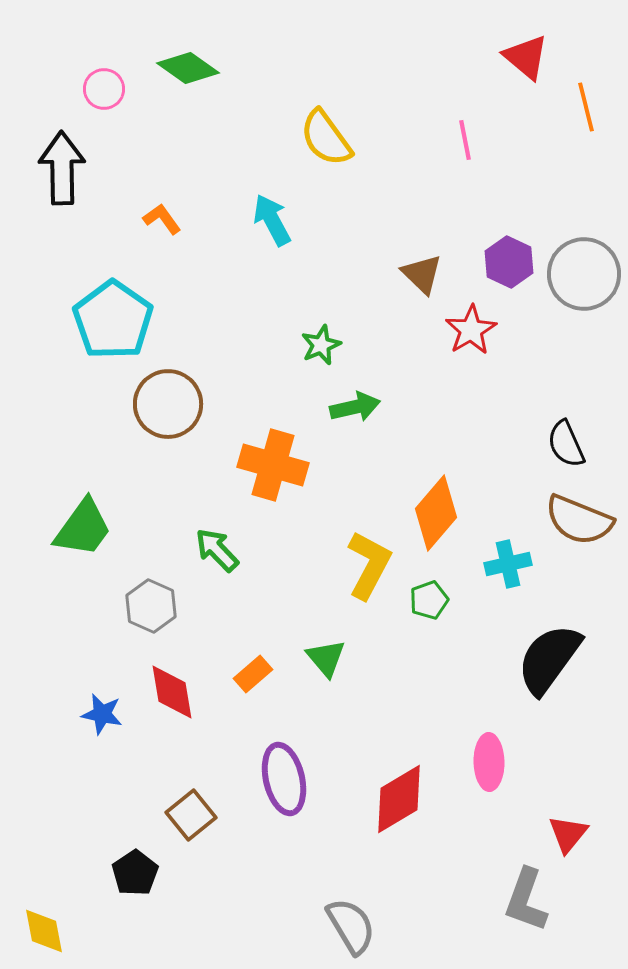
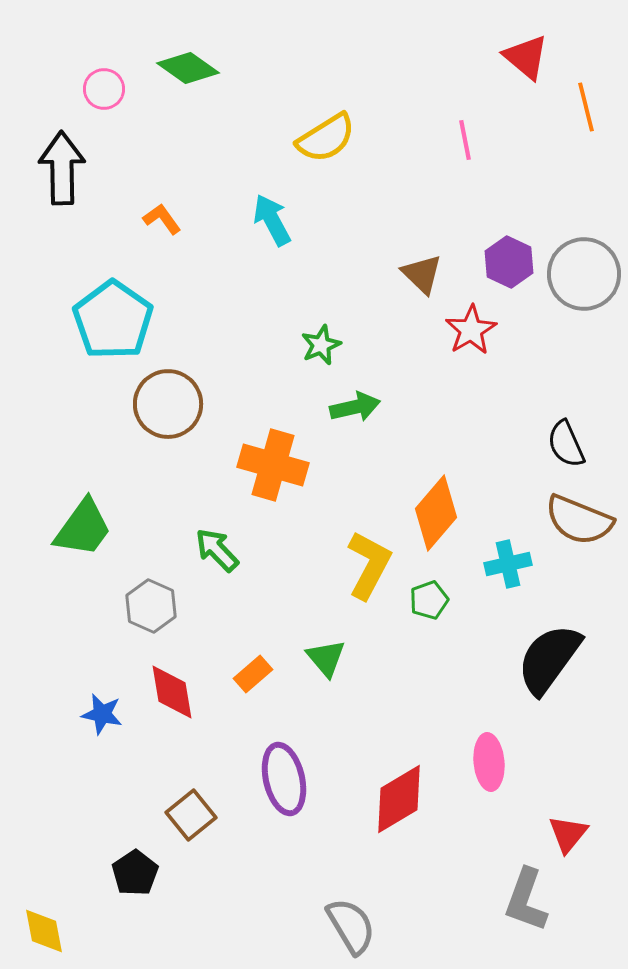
yellow semicircle at (326, 138): rotated 86 degrees counterclockwise
pink ellipse at (489, 762): rotated 4 degrees counterclockwise
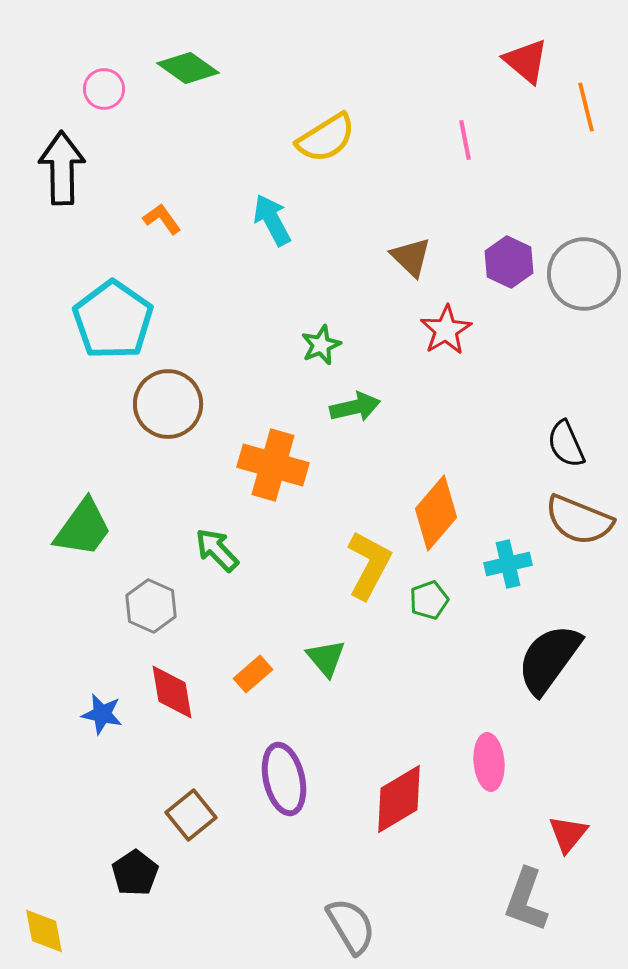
red triangle at (526, 57): moved 4 px down
brown triangle at (422, 274): moved 11 px left, 17 px up
red star at (471, 330): moved 25 px left
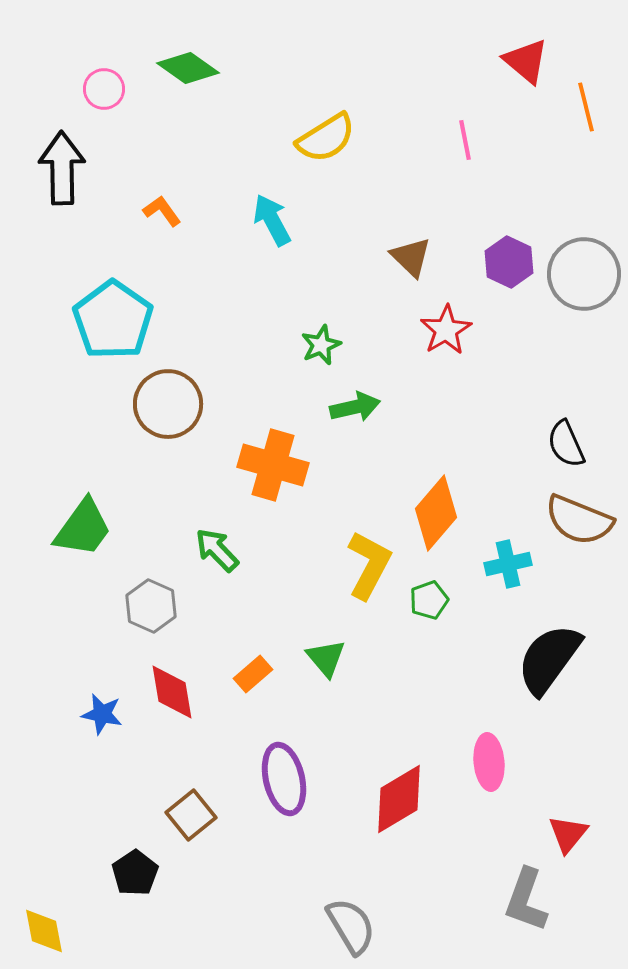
orange L-shape at (162, 219): moved 8 px up
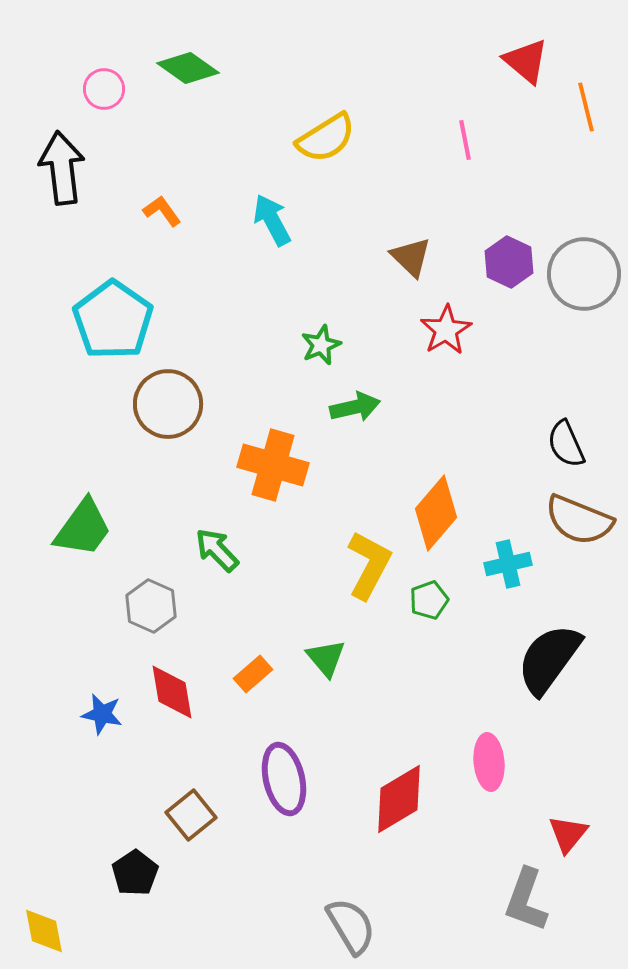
black arrow at (62, 168): rotated 6 degrees counterclockwise
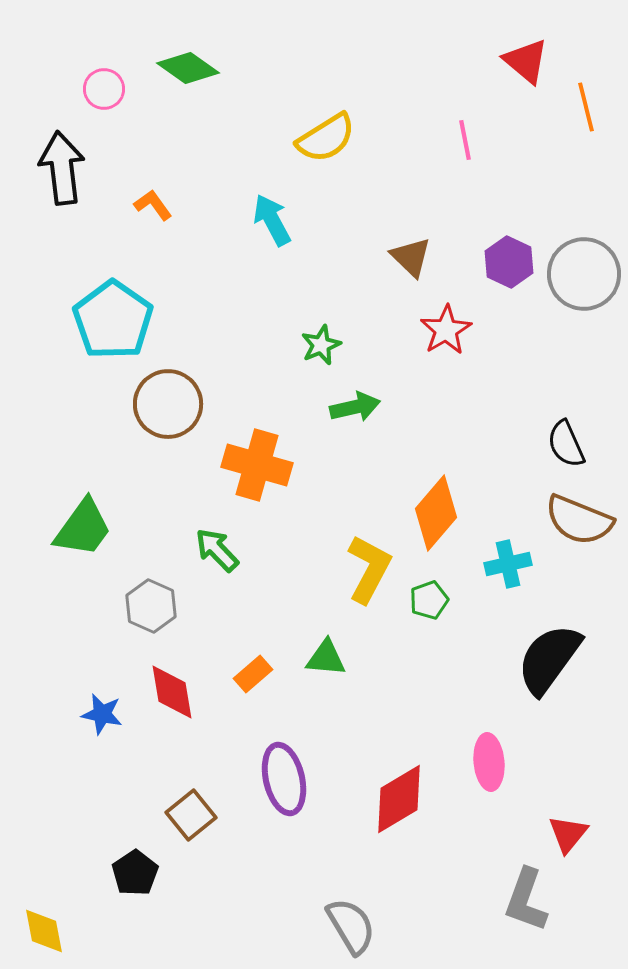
orange L-shape at (162, 211): moved 9 px left, 6 px up
orange cross at (273, 465): moved 16 px left
yellow L-shape at (369, 565): moved 4 px down
green triangle at (326, 658): rotated 45 degrees counterclockwise
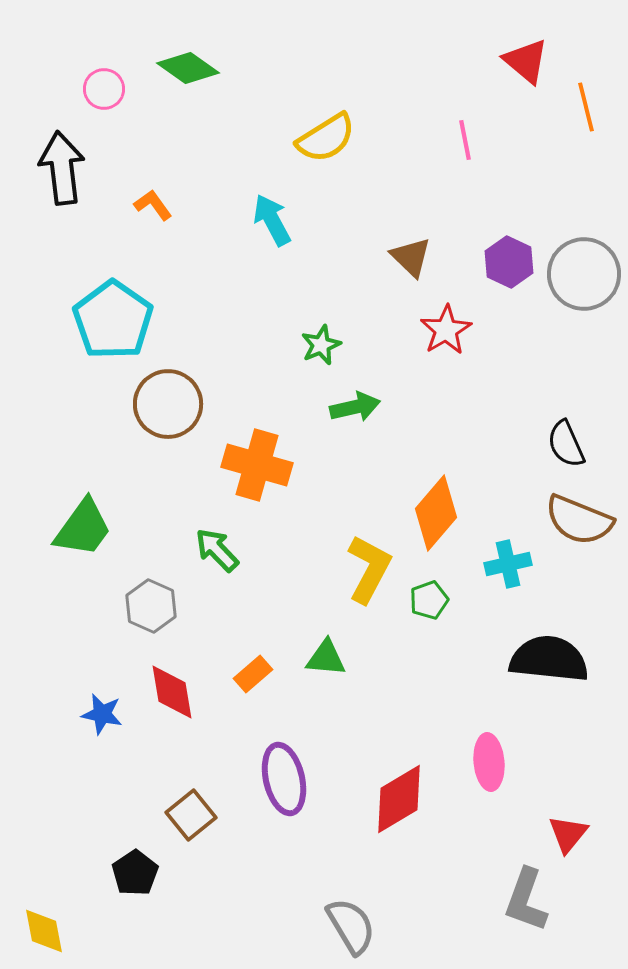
black semicircle at (549, 659): rotated 60 degrees clockwise
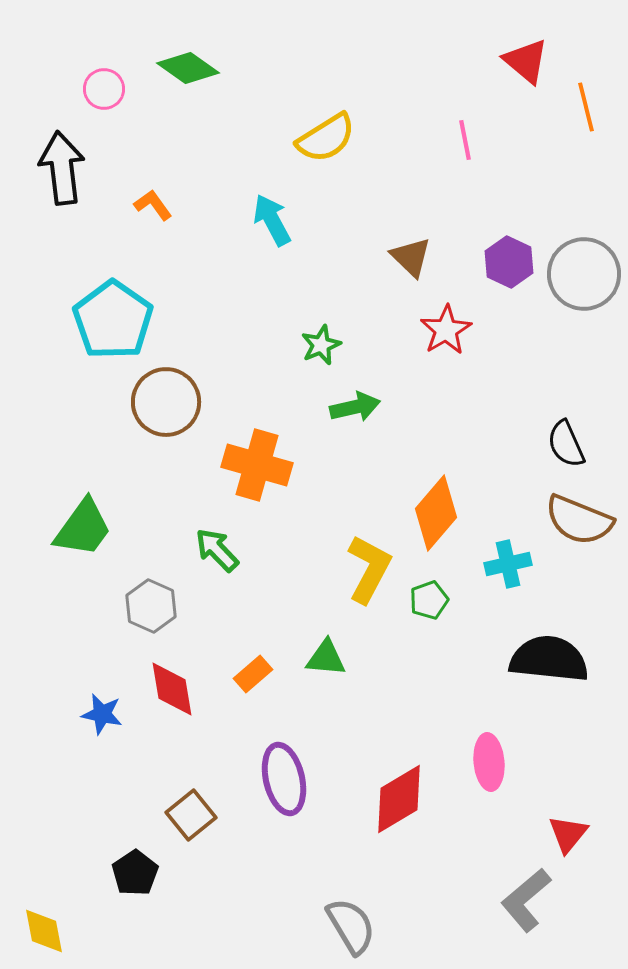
brown circle at (168, 404): moved 2 px left, 2 px up
red diamond at (172, 692): moved 3 px up
gray L-shape at (526, 900): rotated 30 degrees clockwise
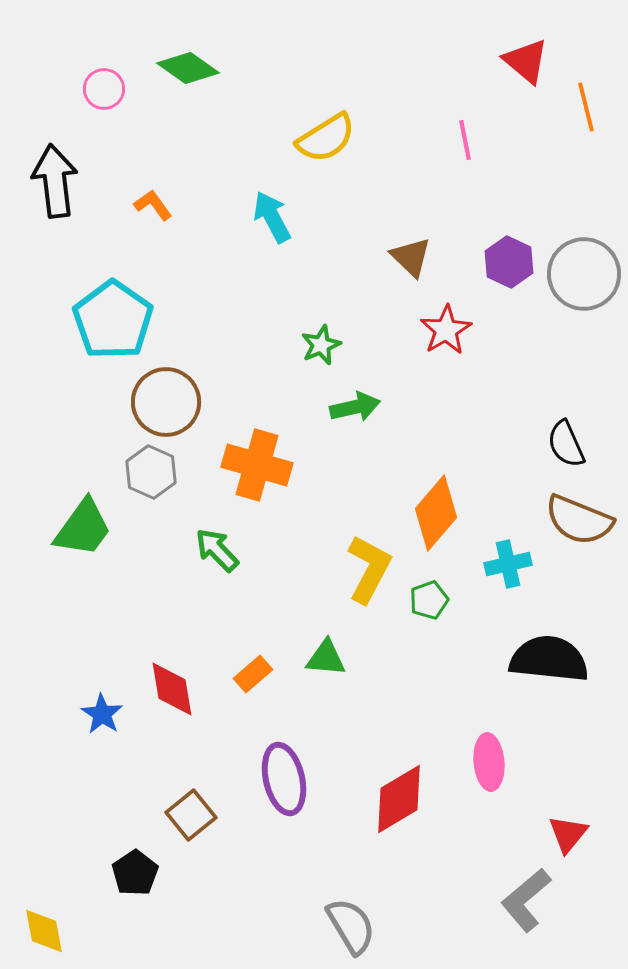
black arrow at (62, 168): moved 7 px left, 13 px down
cyan arrow at (272, 220): moved 3 px up
gray hexagon at (151, 606): moved 134 px up
blue star at (102, 714): rotated 21 degrees clockwise
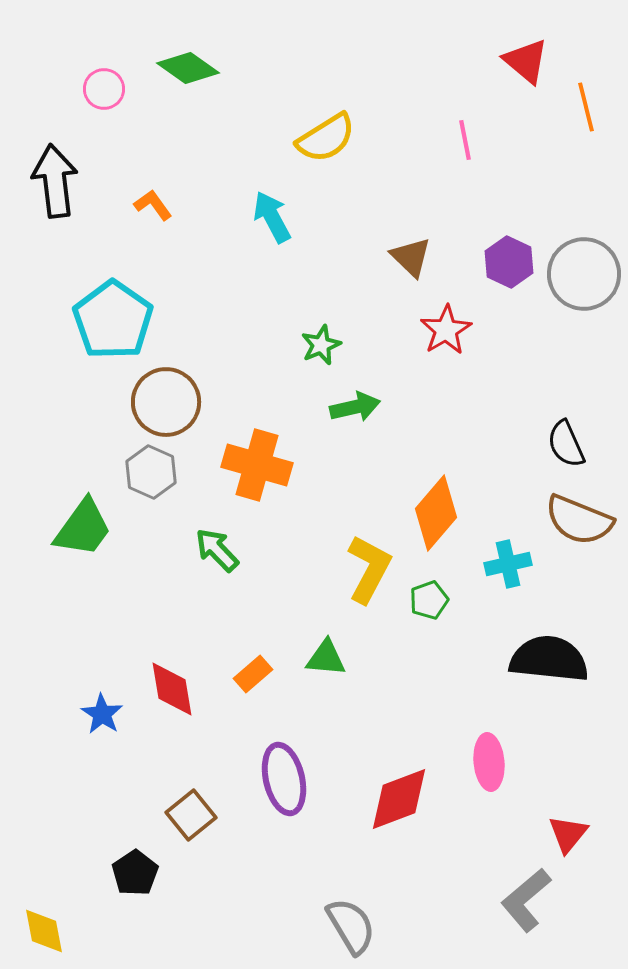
red diamond at (399, 799): rotated 10 degrees clockwise
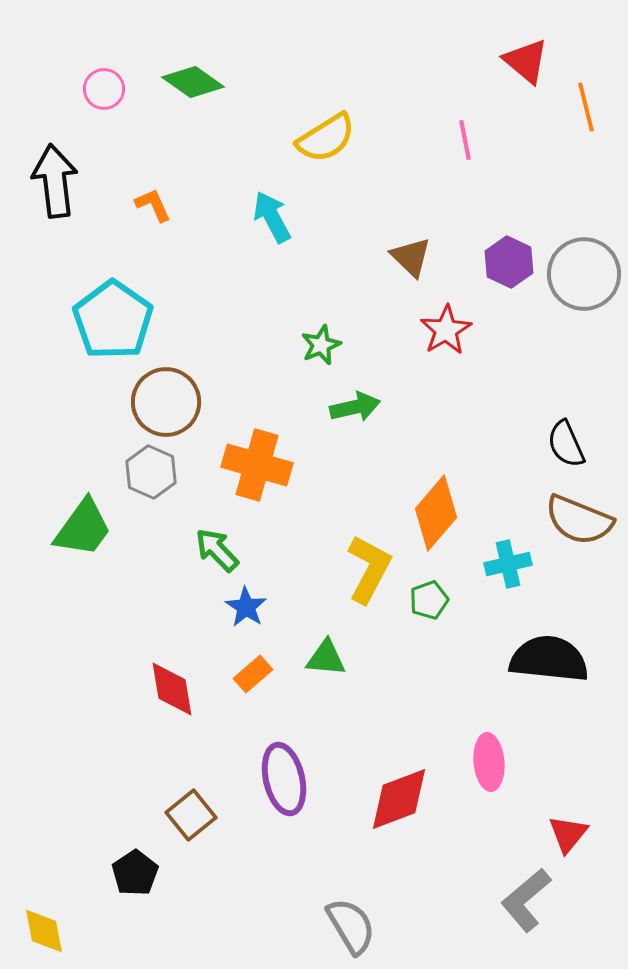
green diamond at (188, 68): moved 5 px right, 14 px down
orange L-shape at (153, 205): rotated 12 degrees clockwise
blue star at (102, 714): moved 144 px right, 107 px up
